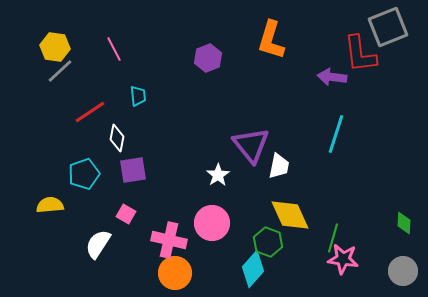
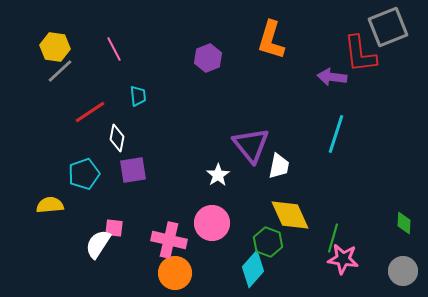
pink square: moved 12 px left, 14 px down; rotated 24 degrees counterclockwise
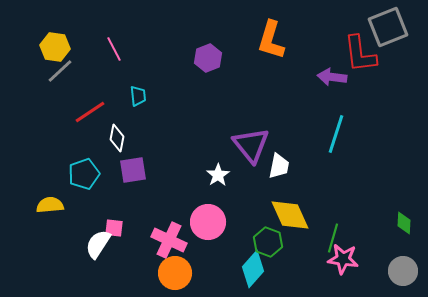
pink circle: moved 4 px left, 1 px up
pink cross: rotated 12 degrees clockwise
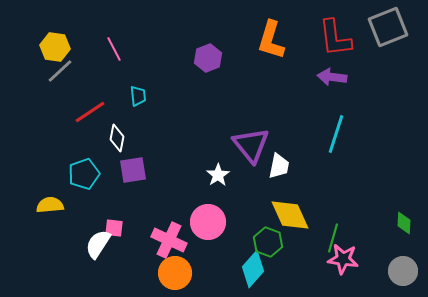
red L-shape: moved 25 px left, 16 px up
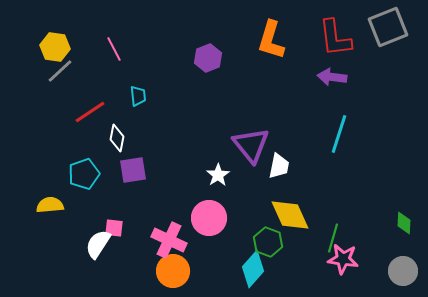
cyan line: moved 3 px right
pink circle: moved 1 px right, 4 px up
orange circle: moved 2 px left, 2 px up
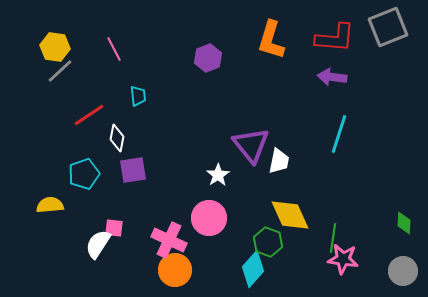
red L-shape: rotated 78 degrees counterclockwise
red line: moved 1 px left, 3 px down
white trapezoid: moved 5 px up
green line: rotated 8 degrees counterclockwise
orange circle: moved 2 px right, 1 px up
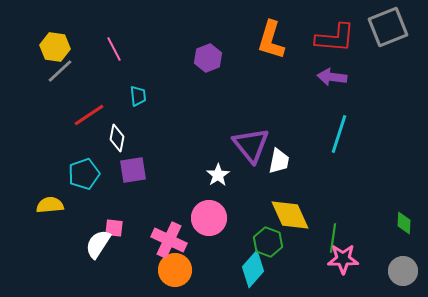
pink star: rotated 8 degrees counterclockwise
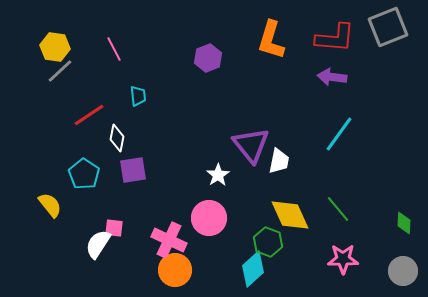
cyan line: rotated 18 degrees clockwise
cyan pentagon: rotated 20 degrees counterclockwise
yellow semicircle: rotated 56 degrees clockwise
green line: moved 5 px right, 29 px up; rotated 48 degrees counterclockwise
cyan diamond: rotated 6 degrees clockwise
